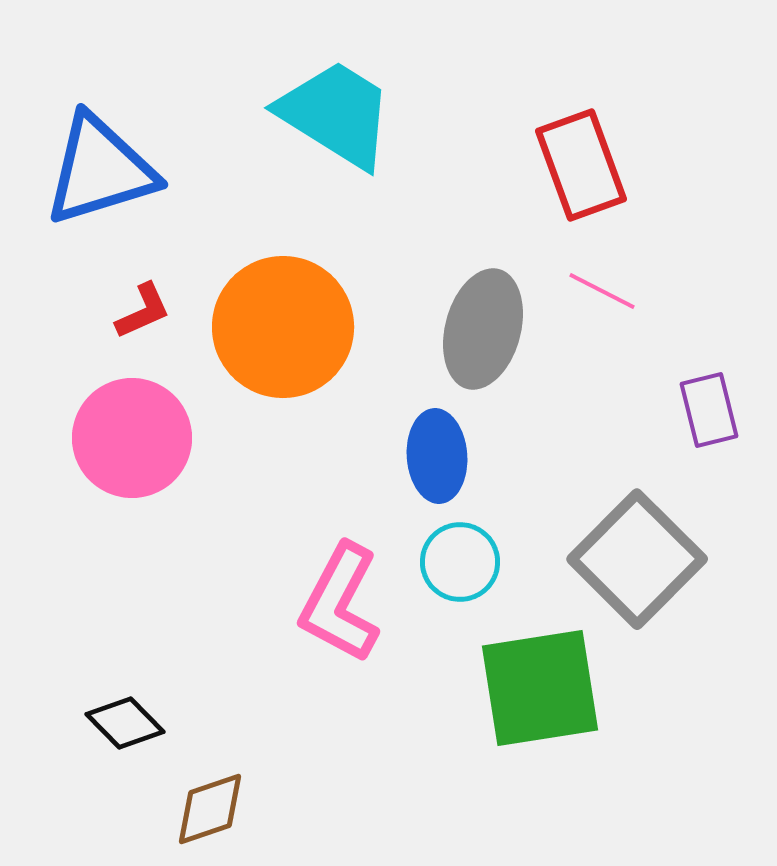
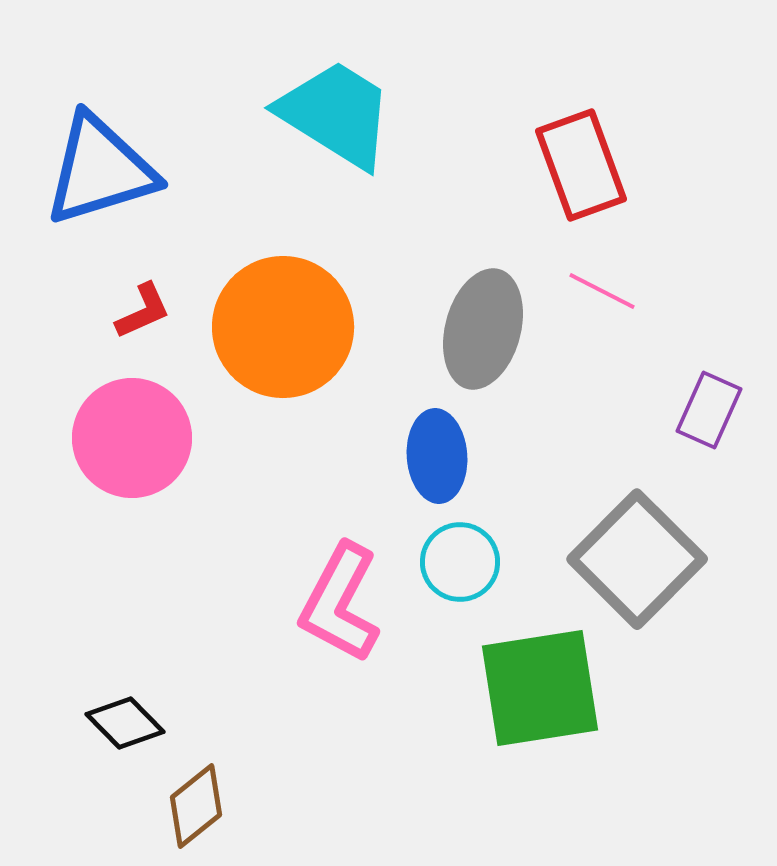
purple rectangle: rotated 38 degrees clockwise
brown diamond: moved 14 px left, 3 px up; rotated 20 degrees counterclockwise
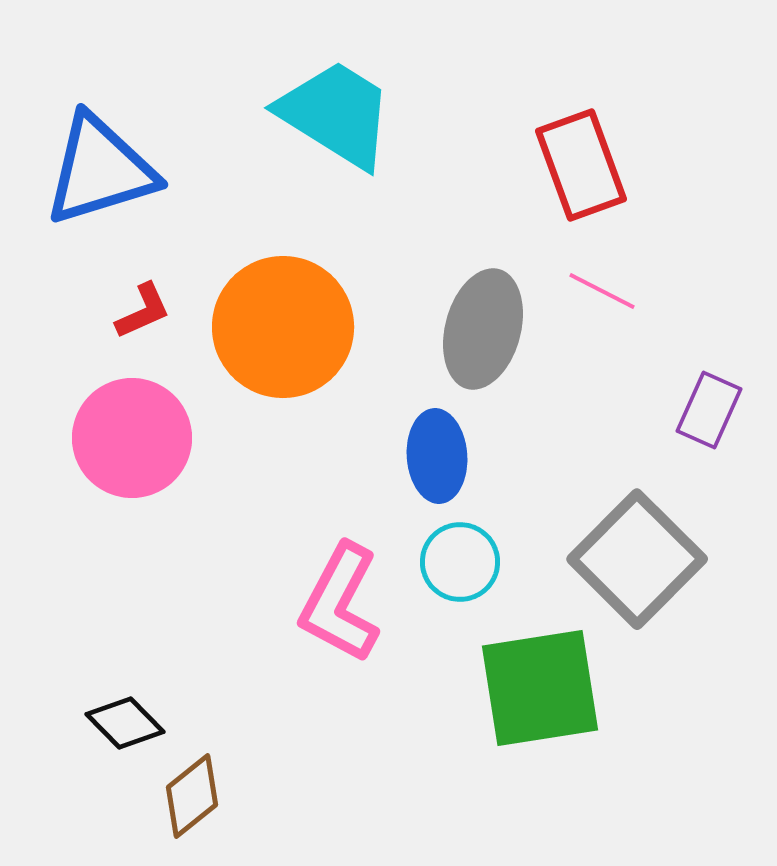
brown diamond: moved 4 px left, 10 px up
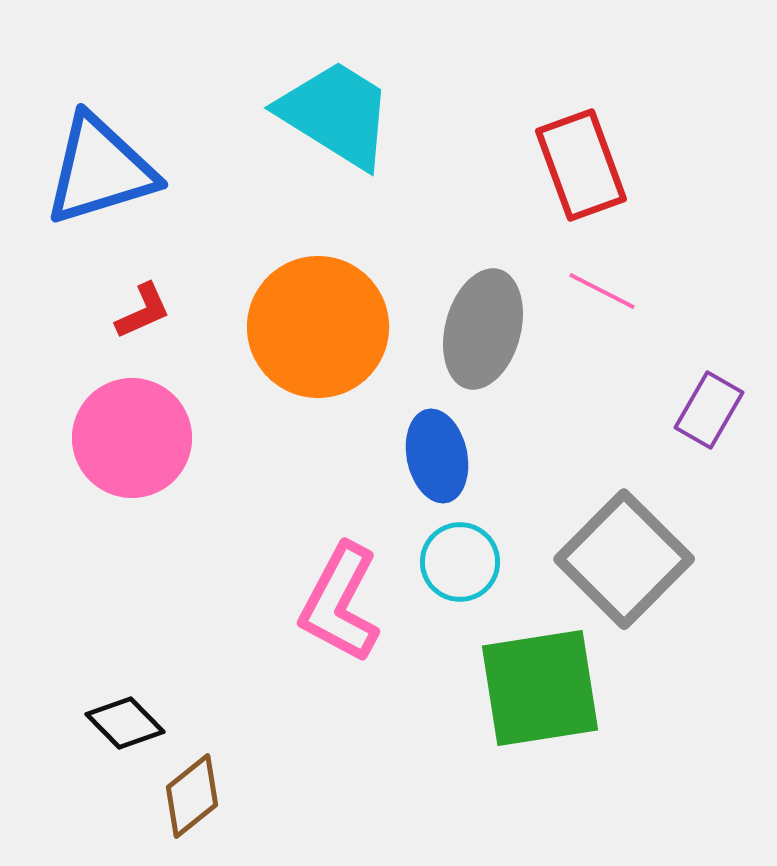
orange circle: moved 35 px right
purple rectangle: rotated 6 degrees clockwise
blue ellipse: rotated 8 degrees counterclockwise
gray square: moved 13 px left
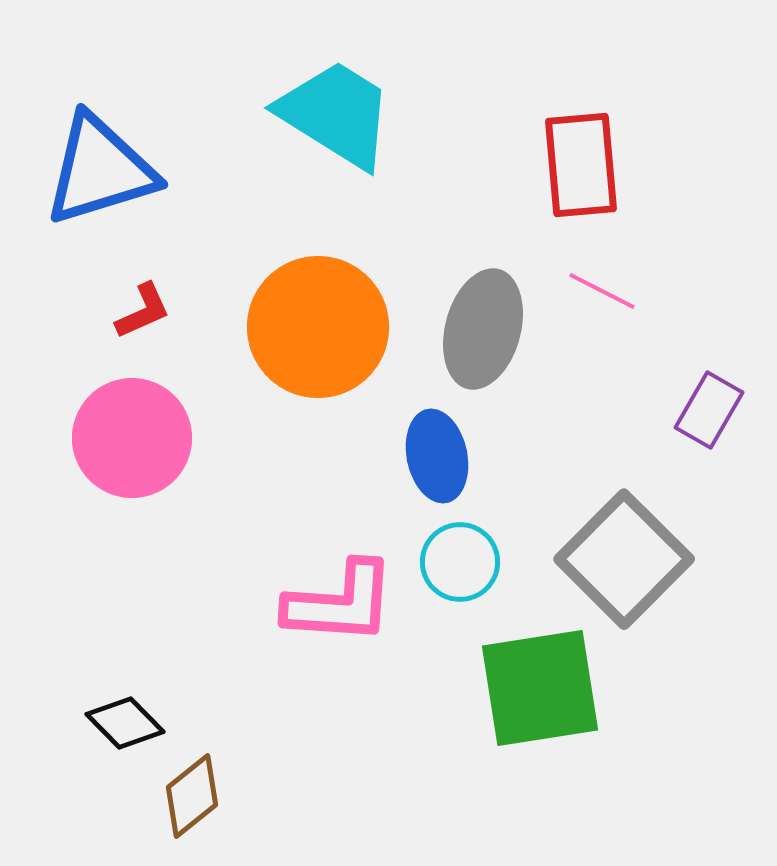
red rectangle: rotated 15 degrees clockwise
pink L-shape: rotated 114 degrees counterclockwise
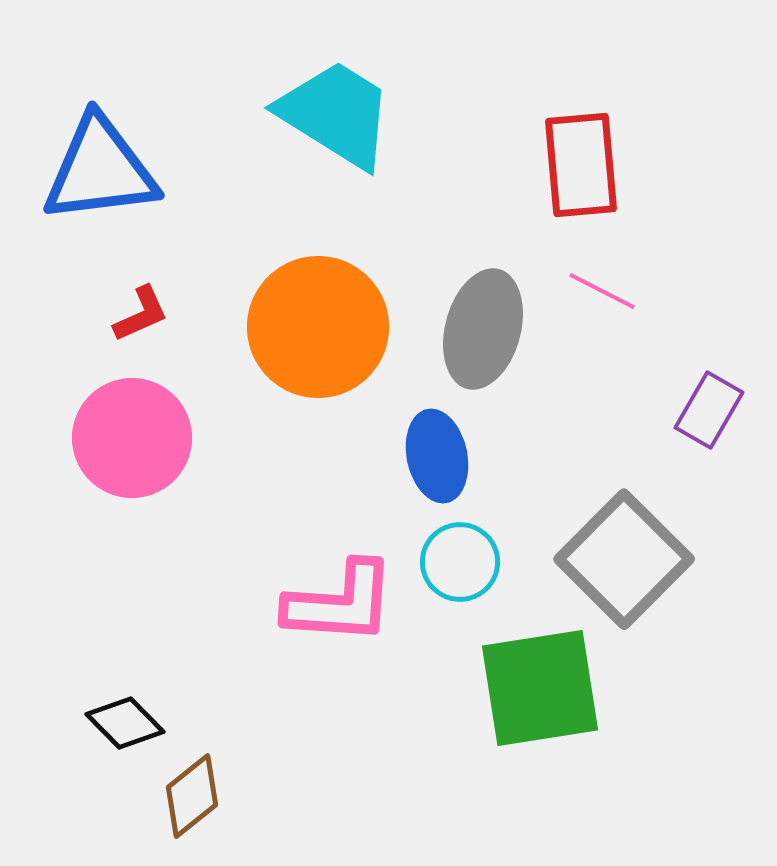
blue triangle: rotated 10 degrees clockwise
red L-shape: moved 2 px left, 3 px down
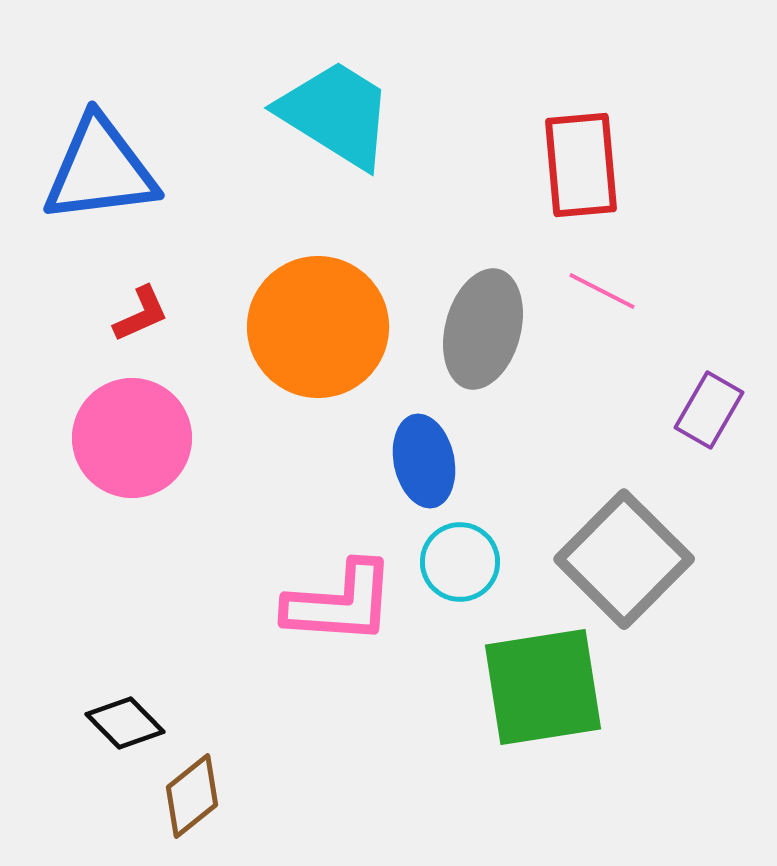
blue ellipse: moved 13 px left, 5 px down
green square: moved 3 px right, 1 px up
